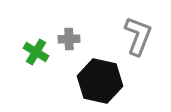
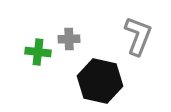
green cross: moved 2 px right; rotated 25 degrees counterclockwise
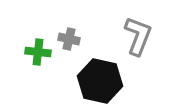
gray cross: rotated 15 degrees clockwise
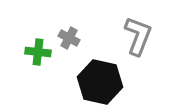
gray cross: moved 1 px up; rotated 15 degrees clockwise
black hexagon: moved 1 px down
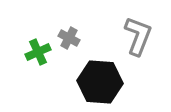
green cross: rotated 30 degrees counterclockwise
black hexagon: rotated 9 degrees counterclockwise
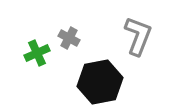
green cross: moved 1 px left, 1 px down
black hexagon: rotated 15 degrees counterclockwise
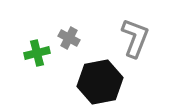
gray L-shape: moved 3 px left, 2 px down
green cross: rotated 10 degrees clockwise
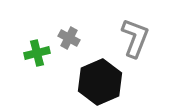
black hexagon: rotated 12 degrees counterclockwise
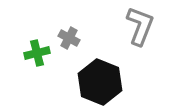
gray L-shape: moved 5 px right, 12 px up
black hexagon: rotated 15 degrees counterclockwise
